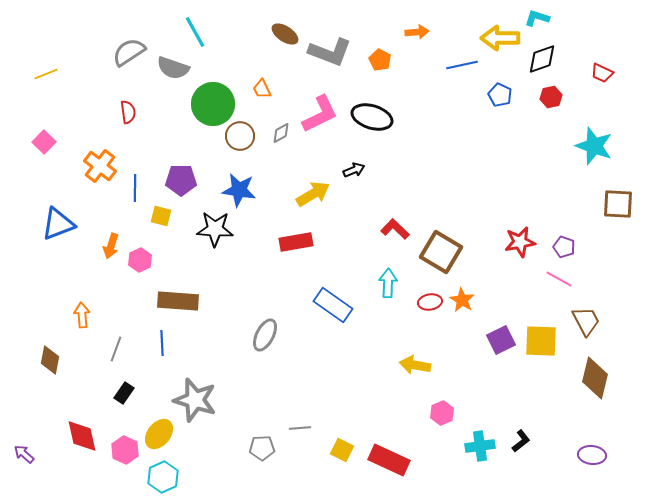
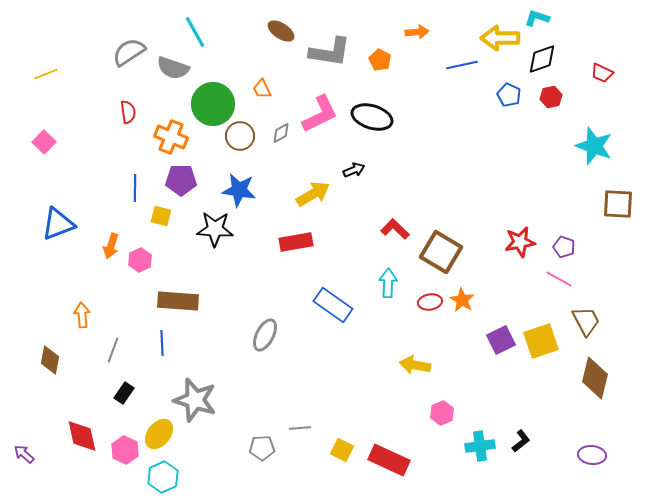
brown ellipse at (285, 34): moved 4 px left, 3 px up
gray L-shape at (330, 52): rotated 12 degrees counterclockwise
blue pentagon at (500, 95): moved 9 px right
orange cross at (100, 166): moved 71 px right, 29 px up; rotated 16 degrees counterclockwise
yellow square at (541, 341): rotated 21 degrees counterclockwise
gray line at (116, 349): moved 3 px left, 1 px down
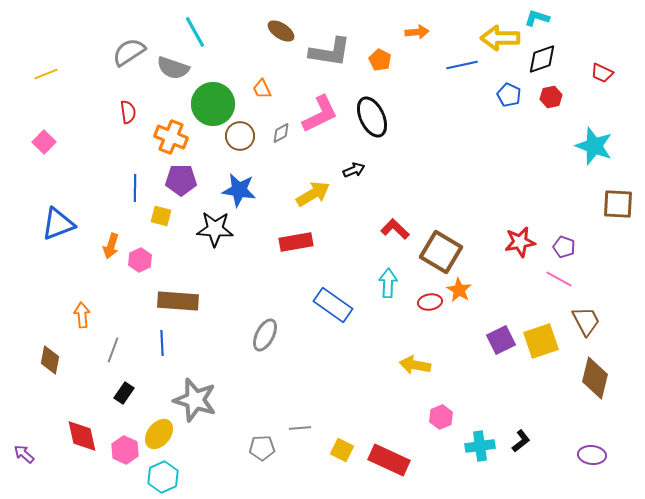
black ellipse at (372, 117): rotated 48 degrees clockwise
orange star at (462, 300): moved 3 px left, 10 px up
pink hexagon at (442, 413): moved 1 px left, 4 px down
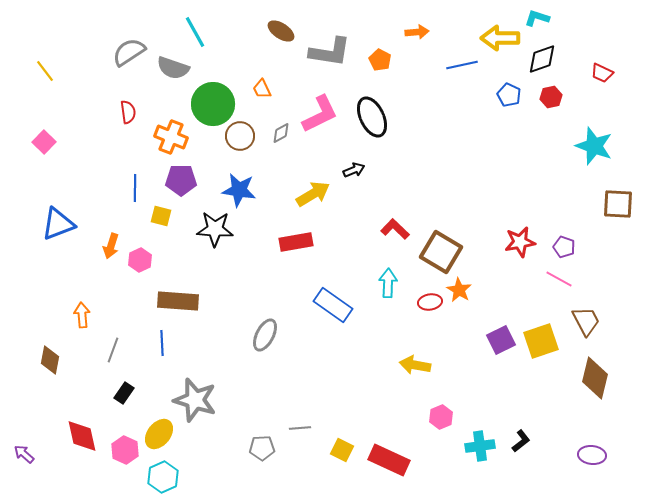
yellow line at (46, 74): moved 1 px left, 3 px up; rotated 75 degrees clockwise
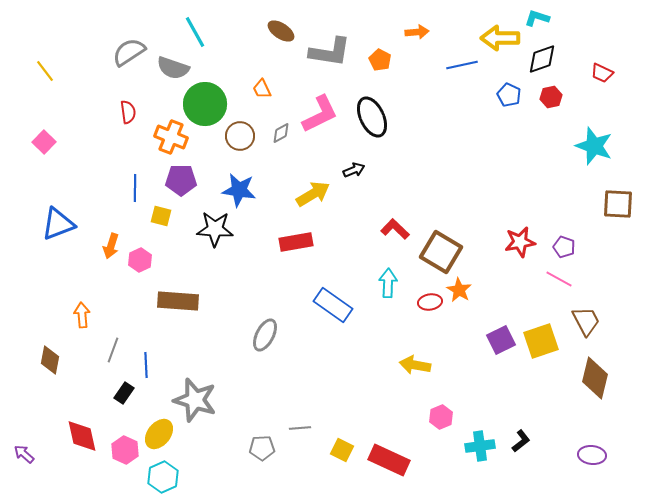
green circle at (213, 104): moved 8 px left
blue line at (162, 343): moved 16 px left, 22 px down
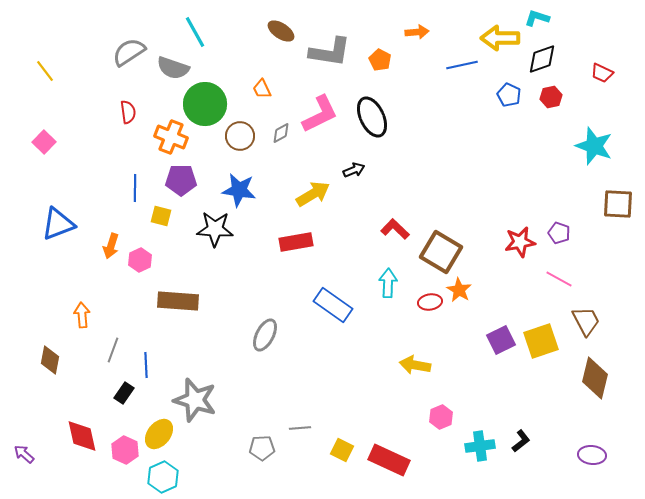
purple pentagon at (564, 247): moved 5 px left, 14 px up
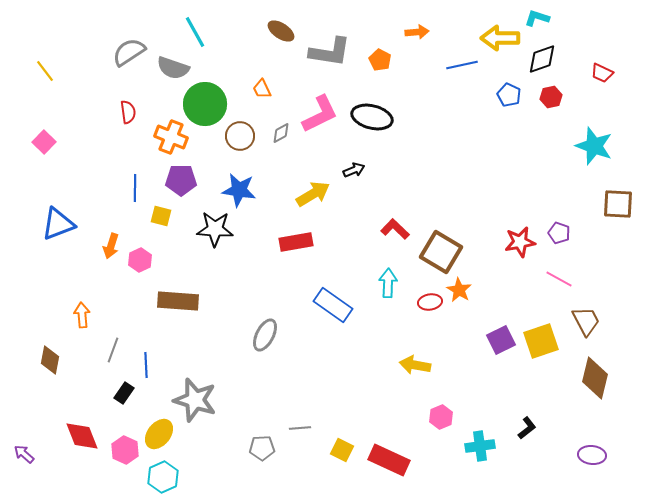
black ellipse at (372, 117): rotated 51 degrees counterclockwise
red diamond at (82, 436): rotated 9 degrees counterclockwise
black L-shape at (521, 441): moved 6 px right, 13 px up
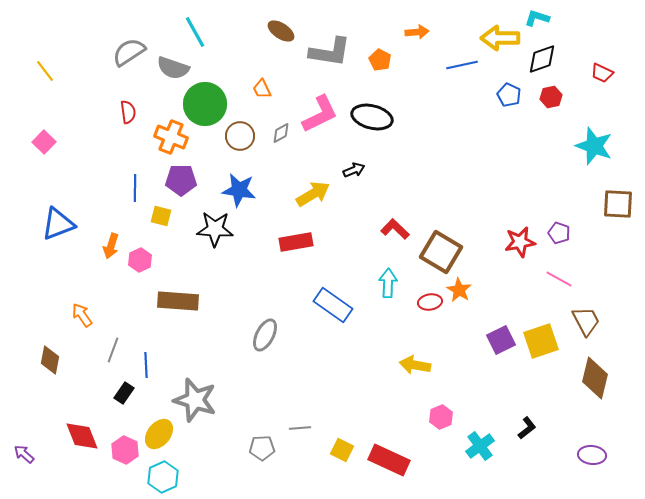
orange arrow at (82, 315): rotated 30 degrees counterclockwise
cyan cross at (480, 446): rotated 28 degrees counterclockwise
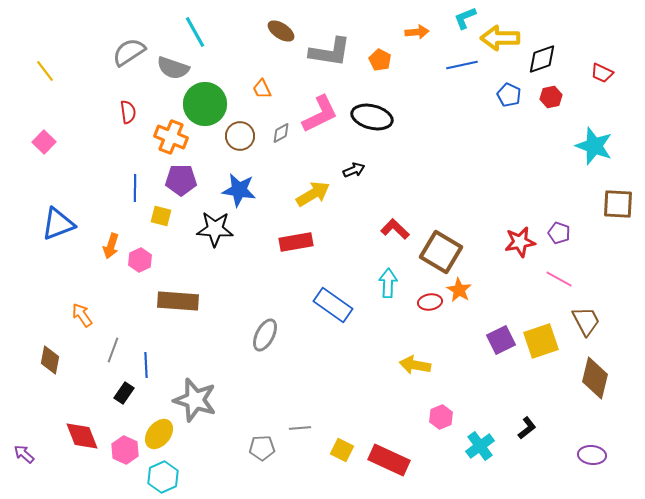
cyan L-shape at (537, 18): moved 72 px left; rotated 40 degrees counterclockwise
